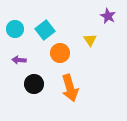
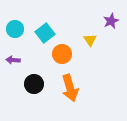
purple star: moved 3 px right, 5 px down; rotated 21 degrees clockwise
cyan square: moved 3 px down
orange circle: moved 2 px right, 1 px down
purple arrow: moved 6 px left
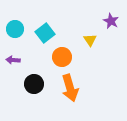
purple star: rotated 21 degrees counterclockwise
orange circle: moved 3 px down
